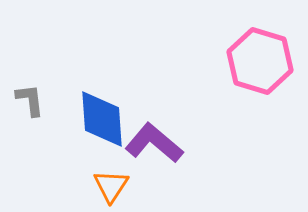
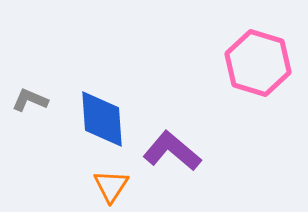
pink hexagon: moved 2 px left, 2 px down
gray L-shape: rotated 60 degrees counterclockwise
purple L-shape: moved 18 px right, 8 px down
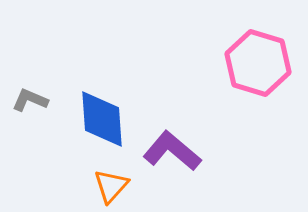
orange triangle: rotated 9 degrees clockwise
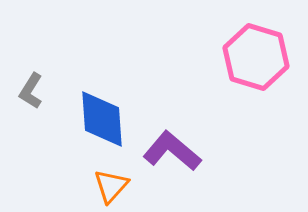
pink hexagon: moved 2 px left, 6 px up
gray L-shape: moved 1 px right, 9 px up; rotated 81 degrees counterclockwise
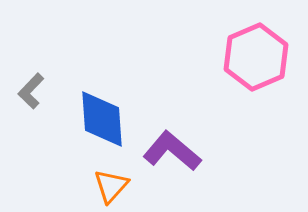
pink hexagon: rotated 20 degrees clockwise
gray L-shape: rotated 12 degrees clockwise
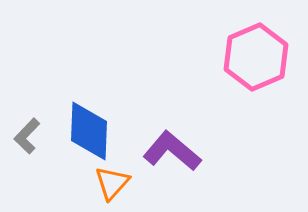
gray L-shape: moved 4 px left, 45 px down
blue diamond: moved 13 px left, 12 px down; rotated 6 degrees clockwise
orange triangle: moved 1 px right, 3 px up
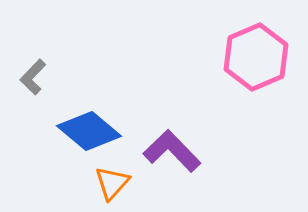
blue diamond: rotated 52 degrees counterclockwise
gray L-shape: moved 6 px right, 59 px up
purple L-shape: rotated 6 degrees clockwise
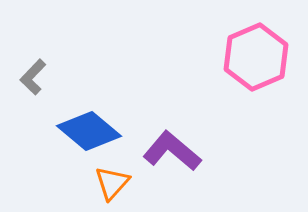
purple L-shape: rotated 6 degrees counterclockwise
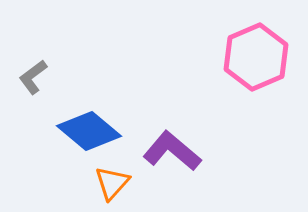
gray L-shape: rotated 9 degrees clockwise
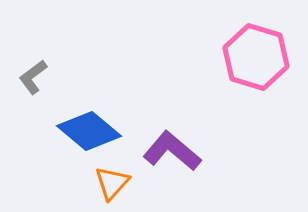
pink hexagon: rotated 20 degrees counterclockwise
